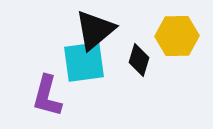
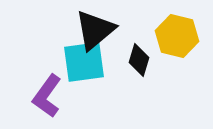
yellow hexagon: rotated 15 degrees clockwise
purple L-shape: rotated 21 degrees clockwise
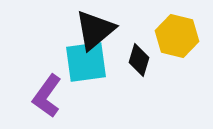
cyan square: moved 2 px right
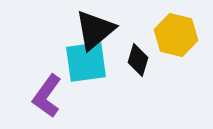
yellow hexagon: moved 1 px left, 1 px up
black diamond: moved 1 px left
